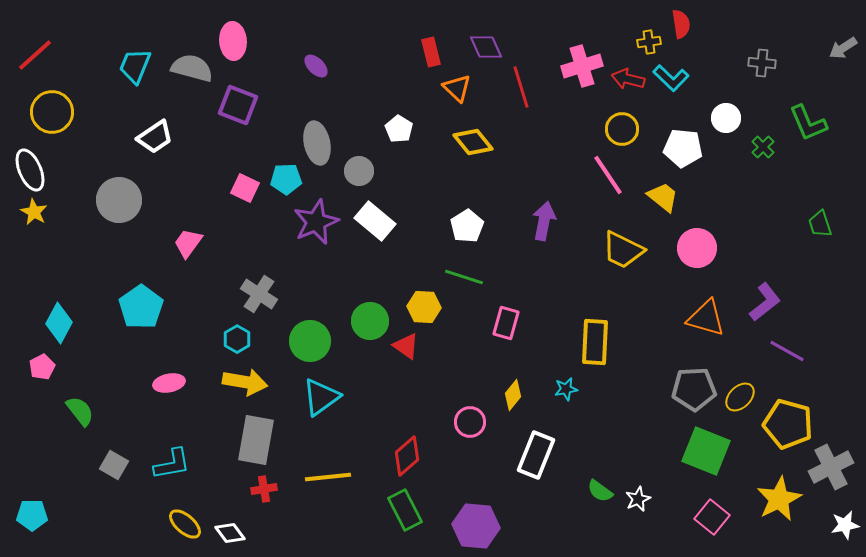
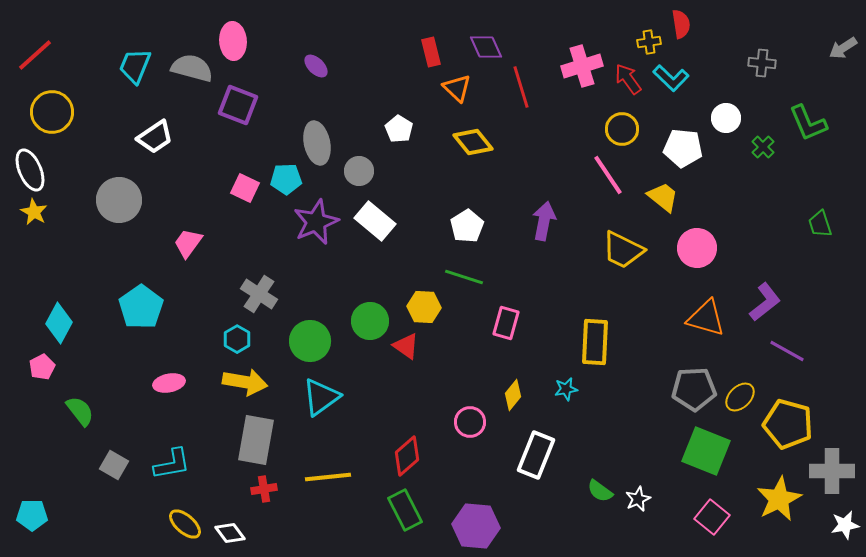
red arrow at (628, 79): rotated 40 degrees clockwise
gray cross at (831, 467): moved 1 px right, 4 px down; rotated 27 degrees clockwise
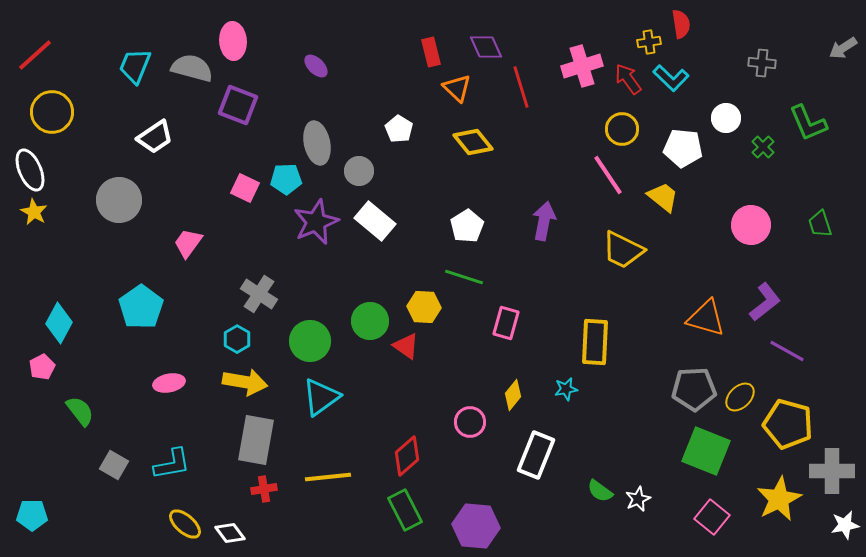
pink circle at (697, 248): moved 54 px right, 23 px up
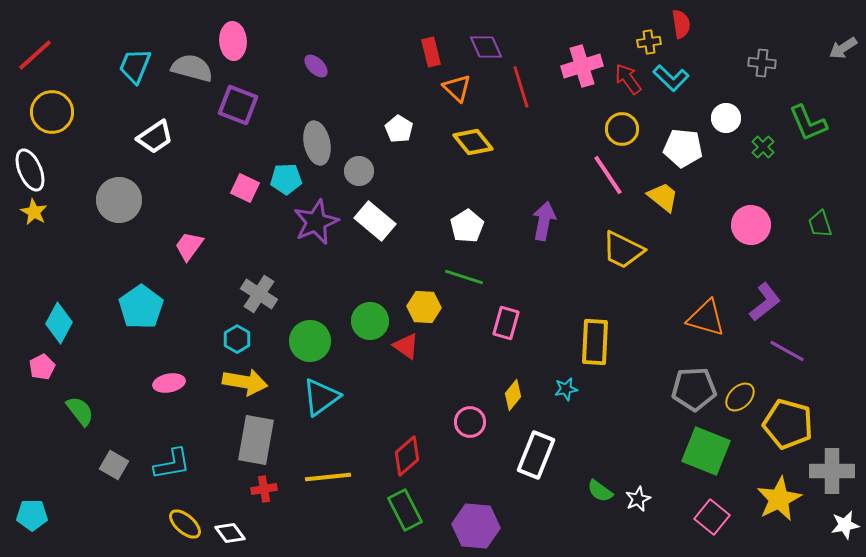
pink trapezoid at (188, 243): moved 1 px right, 3 px down
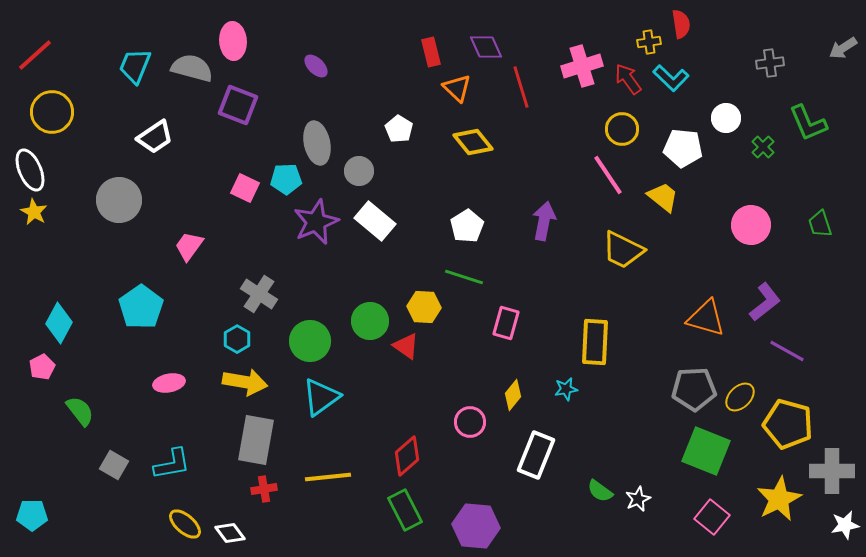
gray cross at (762, 63): moved 8 px right; rotated 12 degrees counterclockwise
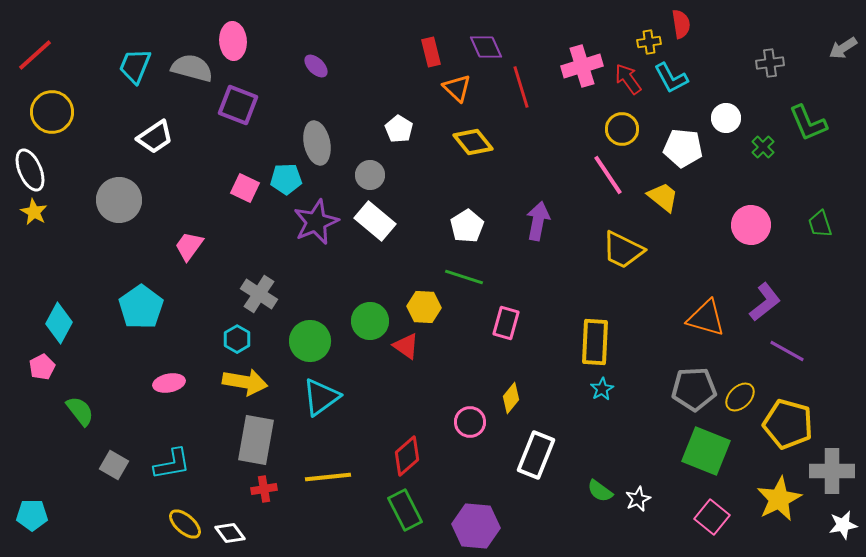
cyan L-shape at (671, 78): rotated 18 degrees clockwise
gray circle at (359, 171): moved 11 px right, 4 px down
purple arrow at (544, 221): moved 6 px left
cyan star at (566, 389): moved 36 px right; rotated 20 degrees counterclockwise
yellow diamond at (513, 395): moved 2 px left, 3 px down
white star at (845, 525): moved 2 px left
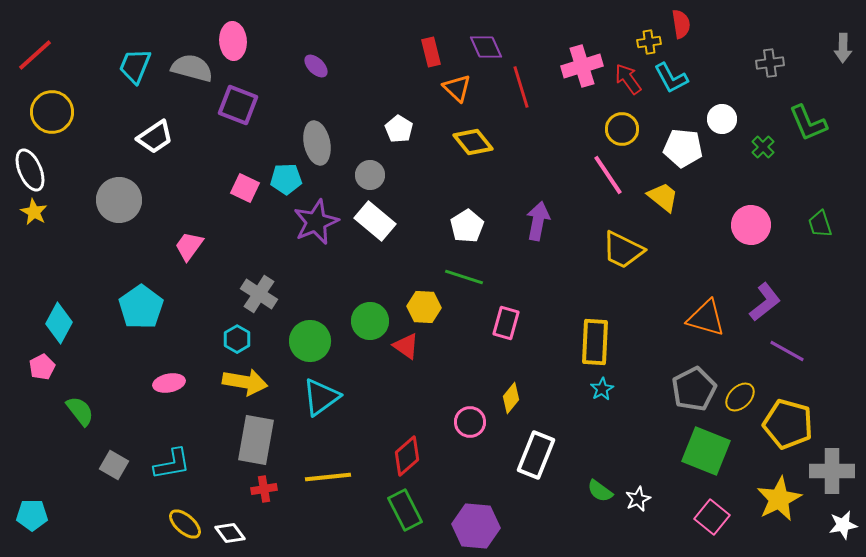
gray arrow at (843, 48): rotated 56 degrees counterclockwise
white circle at (726, 118): moved 4 px left, 1 px down
gray pentagon at (694, 389): rotated 24 degrees counterclockwise
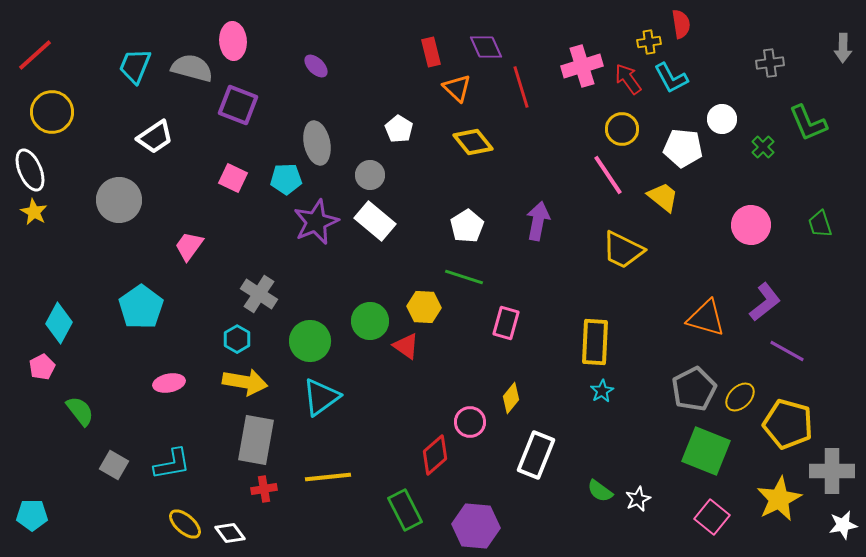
pink square at (245, 188): moved 12 px left, 10 px up
cyan star at (602, 389): moved 2 px down
red diamond at (407, 456): moved 28 px right, 1 px up
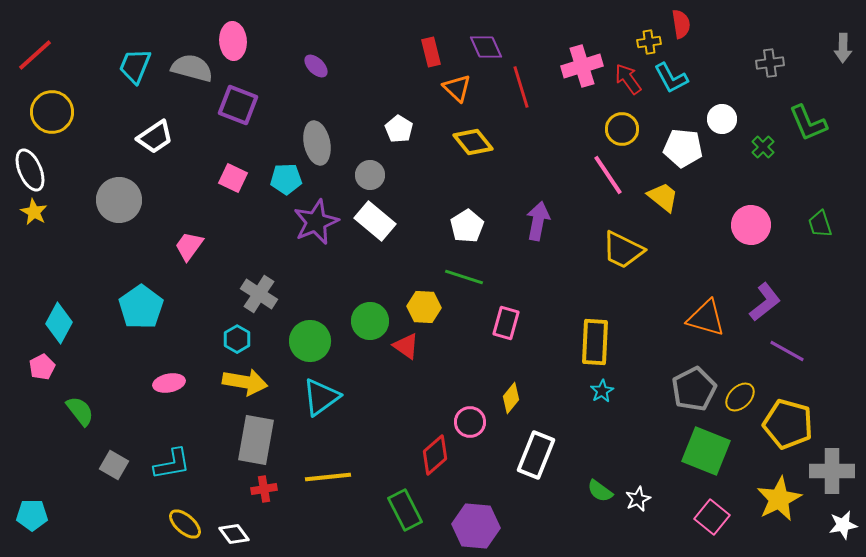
white diamond at (230, 533): moved 4 px right, 1 px down
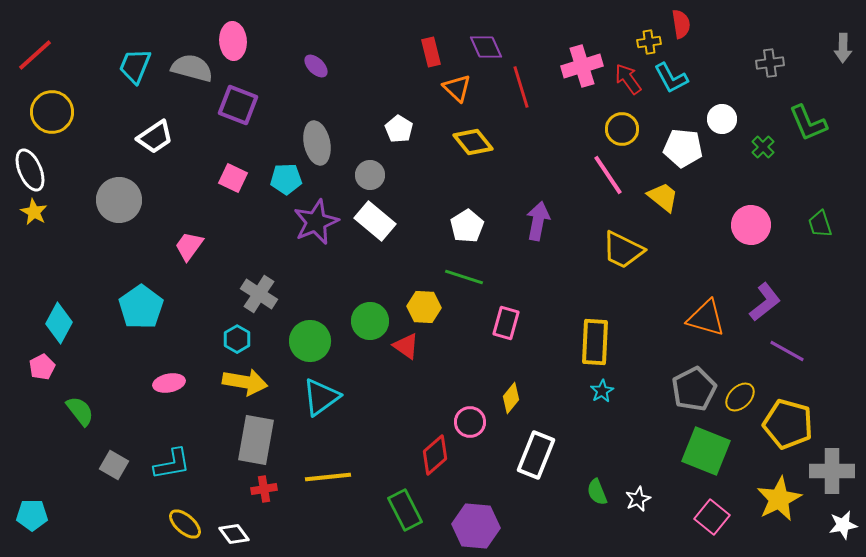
green semicircle at (600, 491): moved 3 px left, 1 px down; rotated 32 degrees clockwise
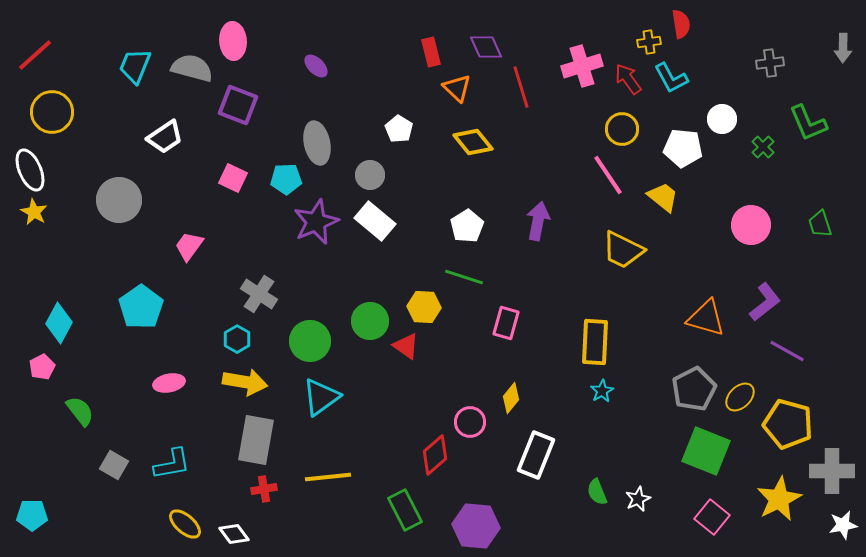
white trapezoid at (155, 137): moved 10 px right
